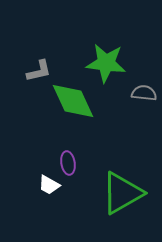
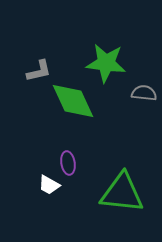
green triangle: rotated 36 degrees clockwise
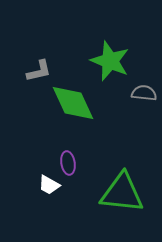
green star: moved 4 px right, 2 px up; rotated 15 degrees clockwise
green diamond: moved 2 px down
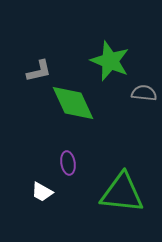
white trapezoid: moved 7 px left, 7 px down
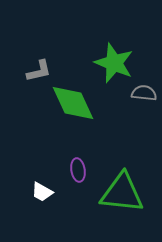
green star: moved 4 px right, 2 px down
purple ellipse: moved 10 px right, 7 px down
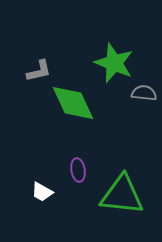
green triangle: moved 2 px down
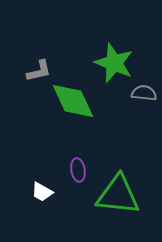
green diamond: moved 2 px up
green triangle: moved 4 px left
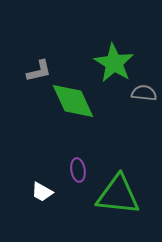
green star: rotated 9 degrees clockwise
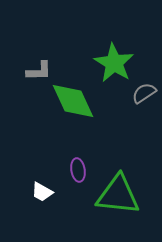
gray L-shape: rotated 12 degrees clockwise
gray semicircle: rotated 40 degrees counterclockwise
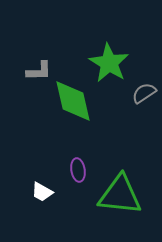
green star: moved 5 px left
green diamond: rotated 12 degrees clockwise
green triangle: moved 2 px right
